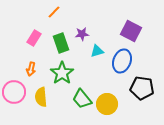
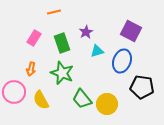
orange line: rotated 32 degrees clockwise
purple star: moved 4 px right, 2 px up; rotated 24 degrees counterclockwise
green rectangle: moved 1 px right
green star: rotated 15 degrees counterclockwise
black pentagon: moved 1 px up
yellow semicircle: moved 3 px down; rotated 24 degrees counterclockwise
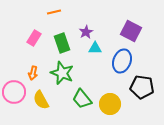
cyan triangle: moved 2 px left, 3 px up; rotated 16 degrees clockwise
orange arrow: moved 2 px right, 4 px down
yellow circle: moved 3 px right
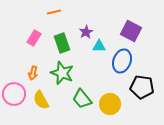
cyan triangle: moved 4 px right, 2 px up
pink circle: moved 2 px down
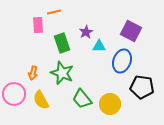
pink rectangle: moved 4 px right, 13 px up; rotated 35 degrees counterclockwise
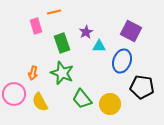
pink rectangle: moved 2 px left, 1 px down; rotated 14 degrees counterclockwise
yellow semicircle: moved 1 px left, 2 px down
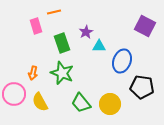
purple square: moved 14 px right, 5 px up
green trapezoid: moved 1 px left, 4 px down
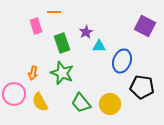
orange line: rotated 16 degrees clockwise
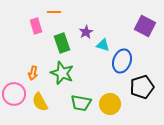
cyan triangle: moved 4 px right, 1 px up; rotated 16 degrees clockwise
black pentagon: rotated 25 degrees counterclockwise
green trapezoid: rotated 40 degrees counterclockwise
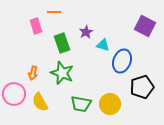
green trapezoid: moved 1 px down
